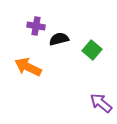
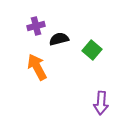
purple cross: rotated 24 degrees counterclockwise
orange arrow: moved 9 px right; rotated 36 degrees clockwise
purple arrow: rotated 125 degrees counterclockwise
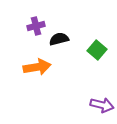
green square: moved 5 px right
orange arrow: rotated 108 degrees clockwise
purple arrow: moved 1 px right, 2 px down; rotated 80 degrees counterclockwise
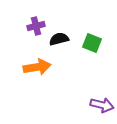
green square: moved 5 px left, 7 px up; rotated 18 degrees counterclockwise
